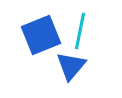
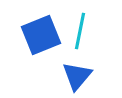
blue triangle: moved 6 px right, 10 px down
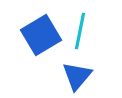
blue square: rotated 9 degrees counterclockwise
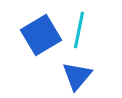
cyan line: moved 1 px left, 1 px up
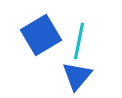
cyan line: moved 11 px down
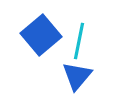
blue square: rotated 9 degrees counterclockwise
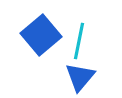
blue triangle: moved 3 px right, 1 px down
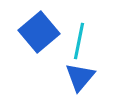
blue square: moved 2 px left, 3 px up
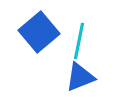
blue triangle: rotated 28 degrees clockwise
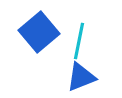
blue triangle: moved 1 px right
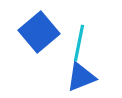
cyan line: moved 2 px down
